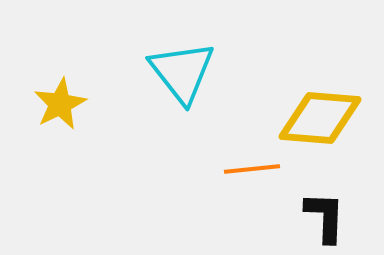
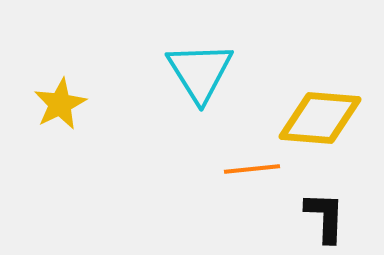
cyan triangle: moved 18 px right; rotated 6 degrees clockwise
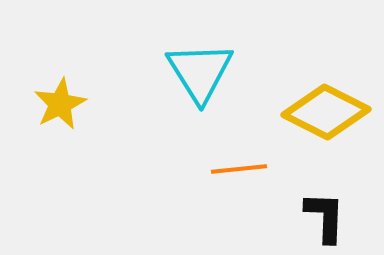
yellow diamond: moved 6 px right, 6 px up; rotated 22 degrees clockwise
orange line: moved 13 px left
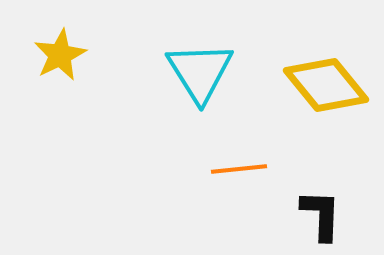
yellow star: moved 49 px up
yellow diamond: moved 27 px up; rotated 24 degrees clockwise
black L-shape: moved 4 px left, 2 px up
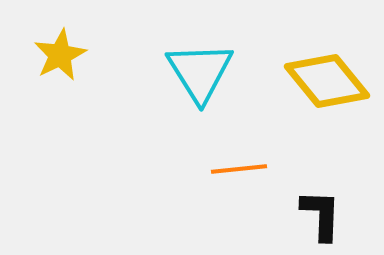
yellow diamond: moved 1 px right, 4 px up
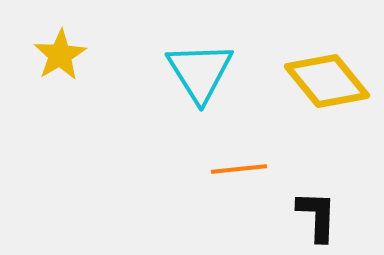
yellow star: rotated 4 degrees counterclockwise
black L-shape: moved 4 px left, 1 px down
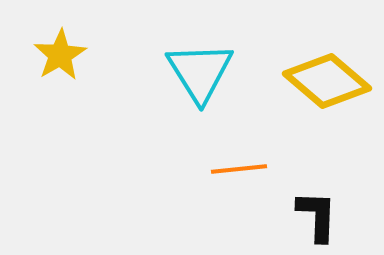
yellow diamond: rotated 10 degrees counterclockwise
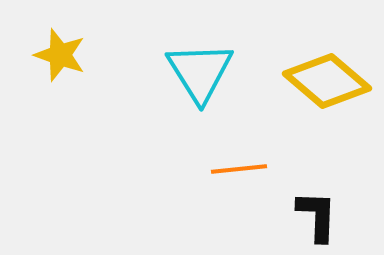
yellow star: rotated 22 degrees counterclockwise
